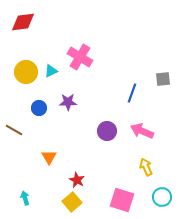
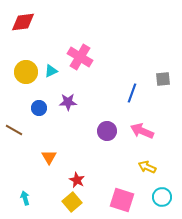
yellow arrow: moved 1 px right; rotated 42 degrees counterclockwise
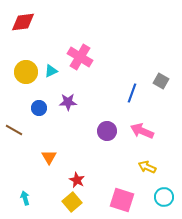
gray square: moved 2 px left, 2 px down; rotated 35 degrees clockwise
cyan circle: moved 2 px right
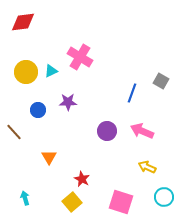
blue circle: moved 1 px left, 2 px down
brown line: moved 2 px down; rotated 18 degrees clockwise
red star: moved 5 px right, 1 px up
pink square: moved 1 px left, 2 px down
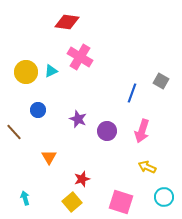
red diamond: moved 44 px right; rotated 15 degrees clockwise
purple star: moved 10 px right, 17 px down; rotated 24 degrees clockwise
pink arrow: rotated 95 degrees counterclockwise
red star: rotated 28 degrees clockwise
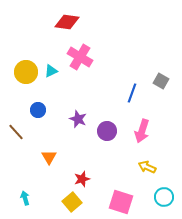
brown line: moved 2 px right
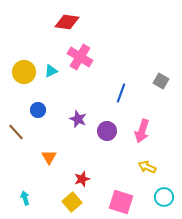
yellow circle: moved 2 px left
blue line: moved 11 px left
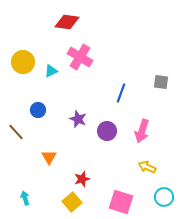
yellow circle: moved 1 px left, 10 px up
gray square: moved 1 px down; rotated 21 degrees counterclockwise
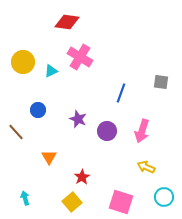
yellow arrow: moved 1 px left
red star: moved 2 px up; rotated 14 degrees counterclockwise
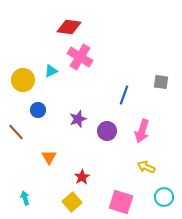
red diamond: moved 2 px right, 5 px down
yellow circle: moved 18 px down
blue line: moved 3 px right, 2 px down
purple star: rotated 30 degrees clockwise
